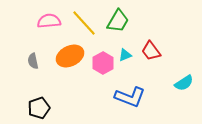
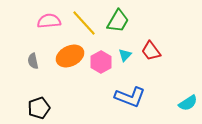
cyan triangle: rotated 24 degrees counterclockwise
pink hexagon: moved 2 px left, 1 px up
cyan semicircle: moved 4 px right, 20 px down
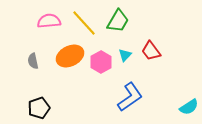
blue L-shape: rotated 56 degrees counterclockwise
cyan semicircle: moved 1 px right, 4 px down
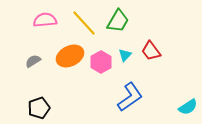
pink semicircle: moved 4 px left, 1 px up
gray semicircle: rotated 70 degrees clockwise
cyan semicircle: moved 1 px left
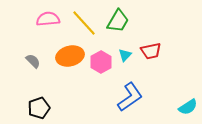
pink semicircle: moved 3 px right, 1 px up
red trapezoid: rotated 65 degrees counterclockwise
orange ellipse: rotated 12 degrees clockwise
gray semicircle: rotated 77 degrees clockwise
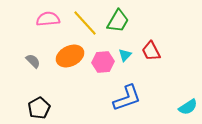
yellow line: moved 1 px right
red trapezoid: rotated 75 degrees clockwise
orange ellipse: rotated 12 degrees counterclockwise
pink hexagon: moved 2 px right; rotated 25 degrees clockwise
blue L-shape: moved 3 px left, 1 px down; rotated 16 degrees clockwise
black pentagon: rotated 10 degrees counterclockwise
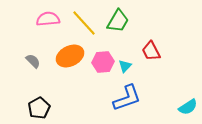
yellow line: moved 1 px left
cyan triangle: moved 11 px down
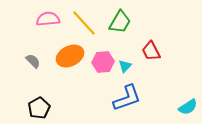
green trapezoid: moved 2 px right, 1 px down
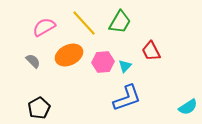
pink semicircle: moved 4 px left, 8 px down; rotated 25 degrees counterclockwise
orange ellipse: moved 1 px left, 1 px up
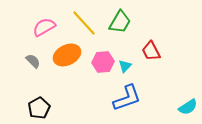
orange ellipse: moved 2 px left
